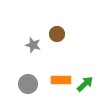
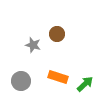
orange rectangle: moved 3 px left, 3 px up; rotated 18 degrees clockwise
gray circle: moved 7 px left, 3 px up
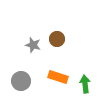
brown circle: moved 5 px down
green arrow: rotated 54 degrees counterclockwise
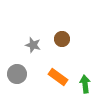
brown circle: moved 5 px right
orange rectangle: rotated 18 degrees clockwise
gray circle: moved 4 px left, 7 px up
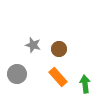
brown circle: moved 3 px left, 10 px down
orange rectangle: rotated 12 degrees clockwise
